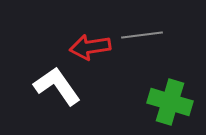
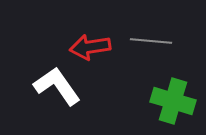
gray line: moved 9 px right, 6 px down; rotated 12 degrees clockwise
green cross: moved 3 px right, 1 px up
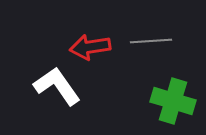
gray line: rotated 9 degrees counterclockwise
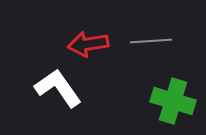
red arrow: moved 2 px left, 3 px up
white L-shape: moved 1 px right, 2 px down
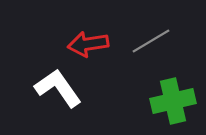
gray line: rotated 27 degrees counterclockwise
green cross: rotated 30 degrees counterclockwise
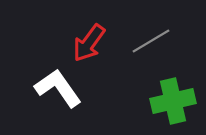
red arrow: moved 1 px right, 1 px up; rotated 45 degrees counterclockwise
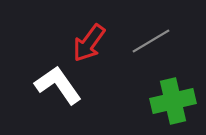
white L-shape: moved 3 px up
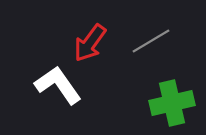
red arrow: moved 1 px right
green cross: moved 1 px left, 2 px down
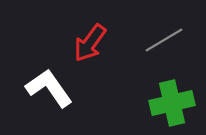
gray line: moved 13 px right, 1 px up
white L-shape: moved 9 px left, 3 px down
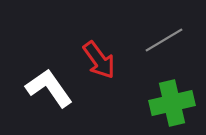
red arrow: moved 9 px right, 17 px down; rotated 72 degrees counterclockwise
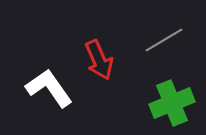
red arrow: rotated 12 degrees clockwise
green cross: rotated 9 degrees counterclockwise
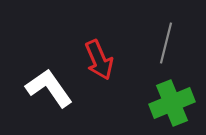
gray line: moved 2 px right, 3 px down; rotated 45 degrees counterclockwise
